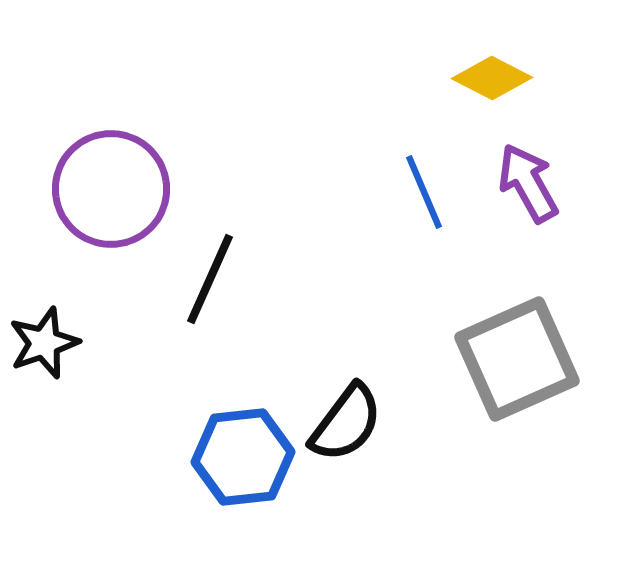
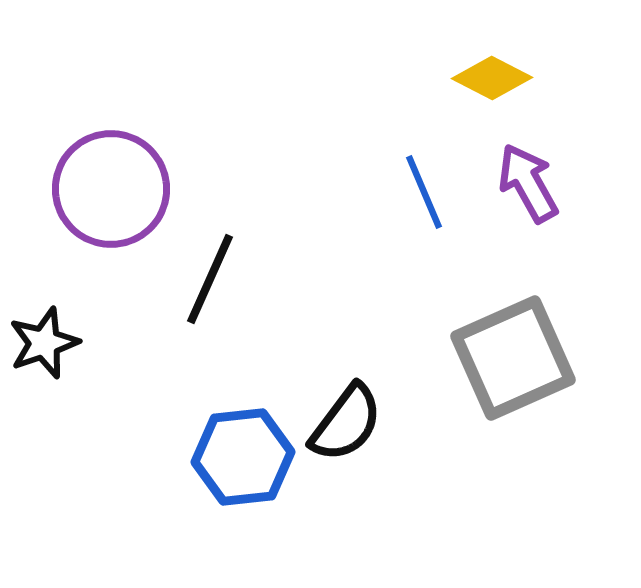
gray square: moved 4 px left, 1 px up
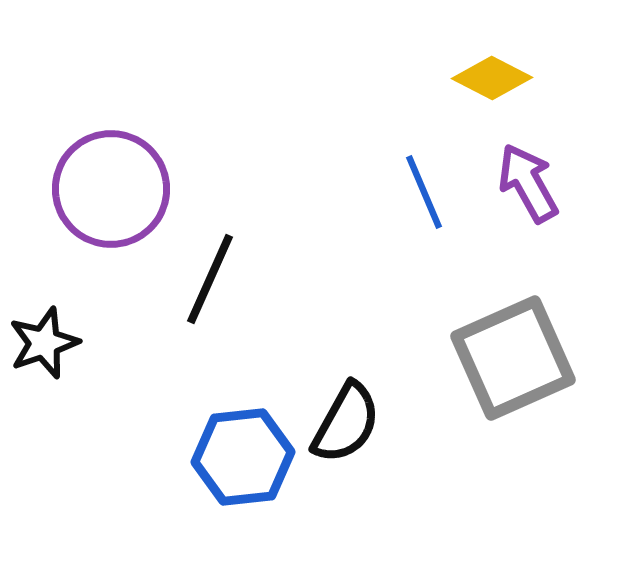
black semicircle: rotated 8 degrees counterclockwise
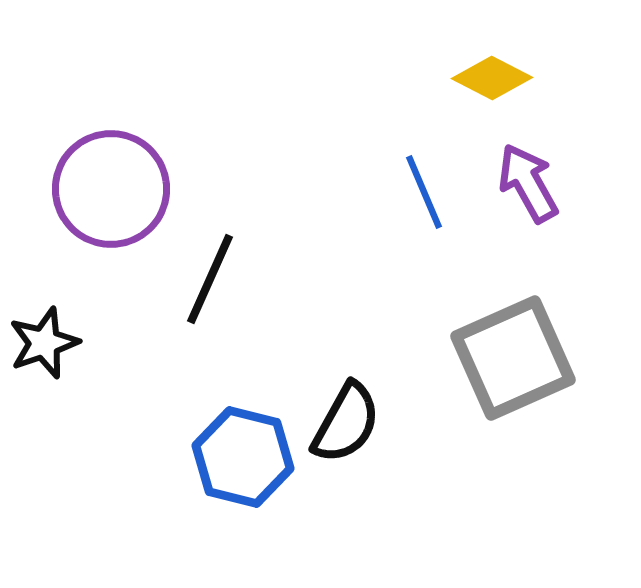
blue hexagon: rotated 20 degrees clockwise
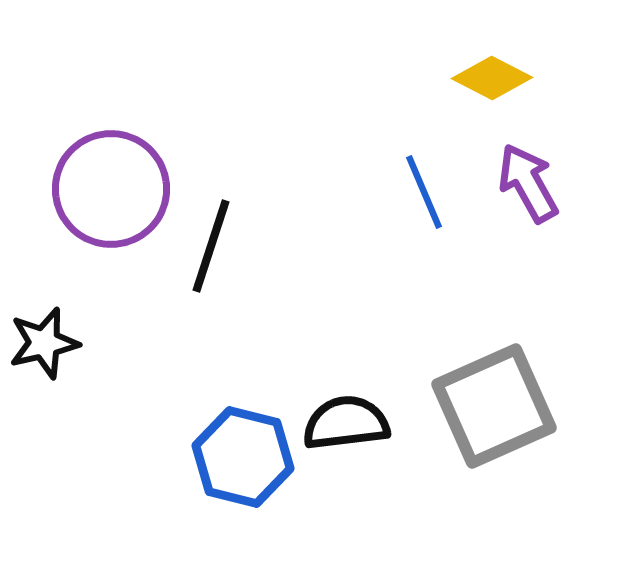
black line: moved 1 px right, 33 px up; rotated 6 degrees counterclockwise
black star: rotated 6 degrees clockwise
gray square: moved 19 px left, 48 px down
black semicircle: rotated 126 degrees counterclockwise
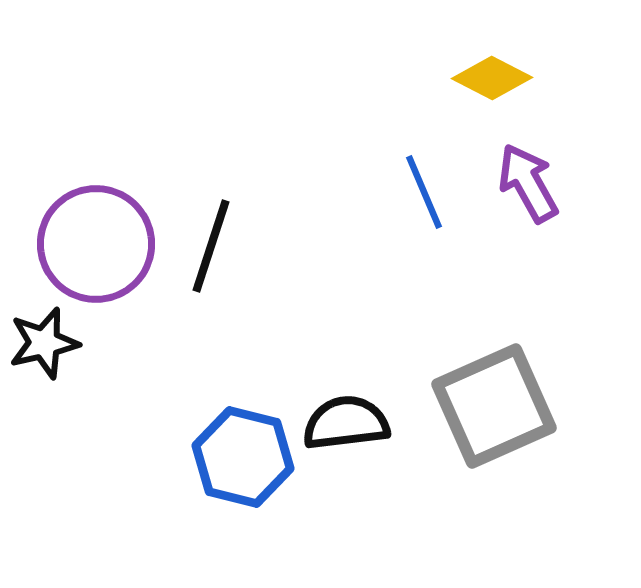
purple circle: moved 15 px left, 55 px down
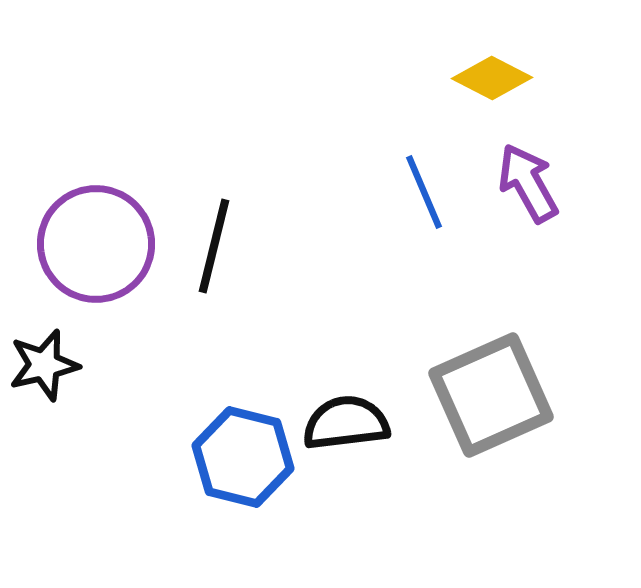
black line: moved 3 px right; rotated 4 degrees counterclockwise
black star: moved 22 px down
gray square: moved 3 px left, 11 px up
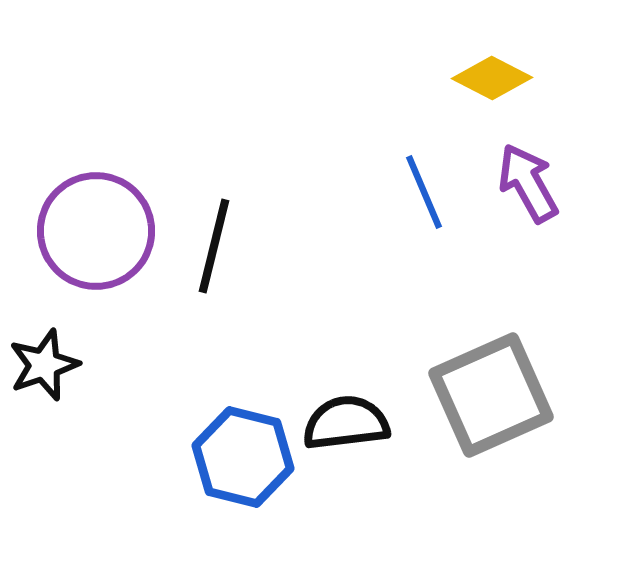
purple circle: moved 13 px up
black star: rotated 6 degrees counterclockwise
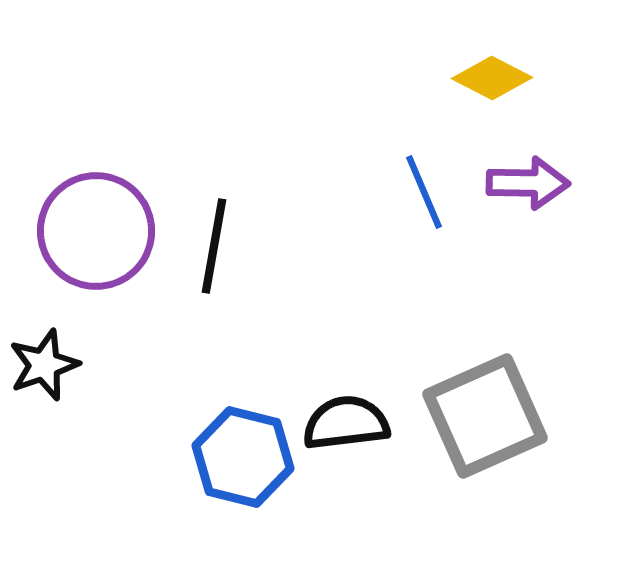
purple arrow: rotated 120 degrees clockwise
black line: rotated 4 degrees counterclockwise
gray square: moved 6 px left, 21 px down
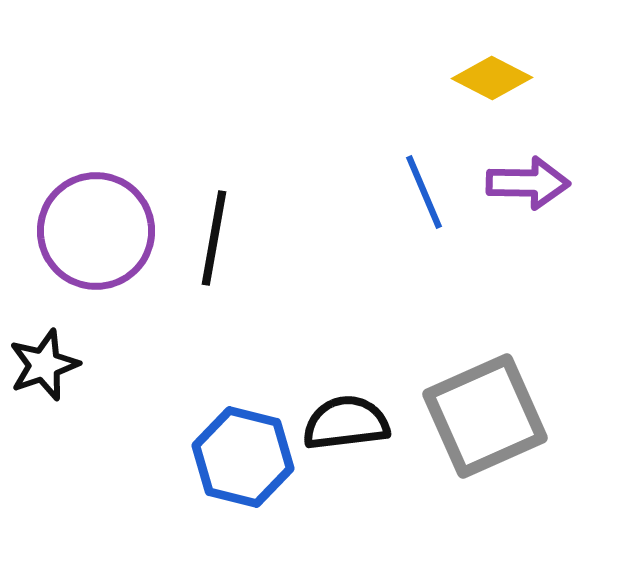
black line: moved 8 px up
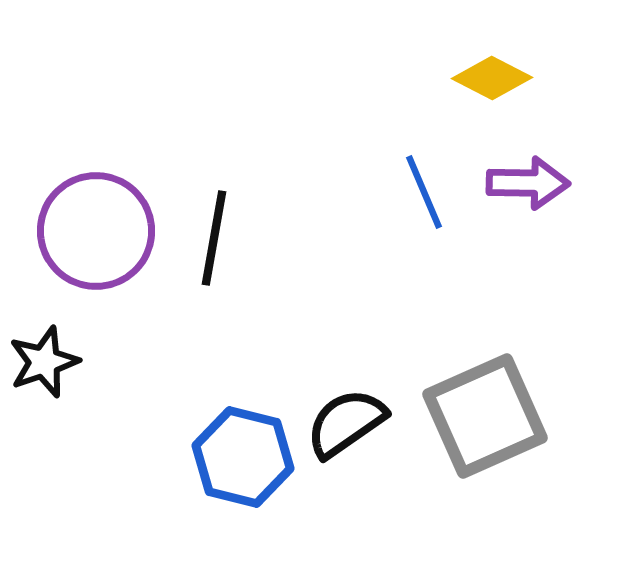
black star: moved 3 px up
black semicircle: rotated 28 degrees counterclockwise
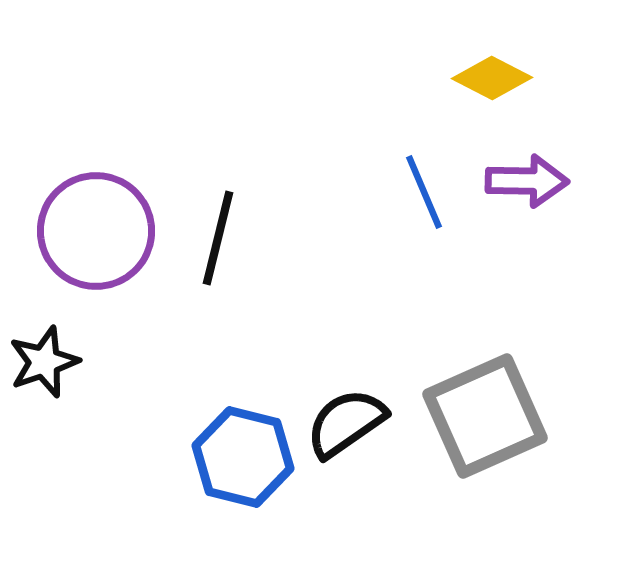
purple arrow: moved 1 px left, 2 px up
black line: moved 4 px right; rotated 4 degrees clockwise
